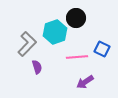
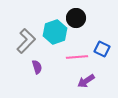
gray L-shape: moved 1 px left, 3 px up
purple arrow: moved 1 px right, 1 px up
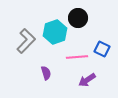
black circle: moved 2 px right
purple semicircle: moved 9 px right, 6 px down
purple arrow: moved 1 px right, 1 px up
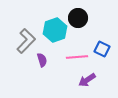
cyan hexagon: moved 2 px up
purple semicircle: moved 4 px left, 13 px up
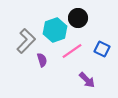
pink line: moved 5 px left, 6 px up; rotated 30 degrees counterclockwise
purple arrow: rotated 102 degrees counterclockwise
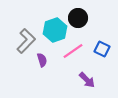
pink line: moved 1 px right
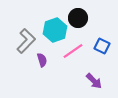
blue square: moved 3 px up
purple arrow: moved 7 px right, 1 px down
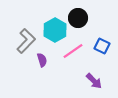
cyan hexagon: rotated 10 degrees counterclockwise
